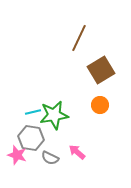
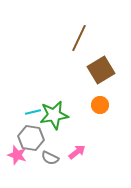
pink arrow: rotated 102 degrees clockwise
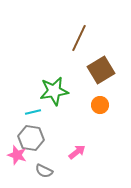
green star: moved 24 px up
gray semicircle: moved 6 px left, 13 px down
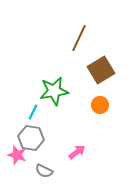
cyan line: rotated 49 degrees counterclockwise
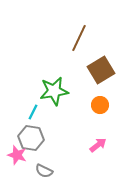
pink arrow: moved 21 px right, 7 px up
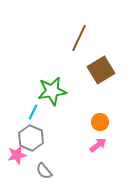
green star: moved 2 px left
orange circle: moved 17 px down
gray hexagon: rotated 15 degrees clockwise
pink star: rotated 30 degrees counterclockwise
gray semicircle: rotated 24 degrees clockwise
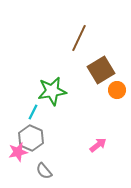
orange circle: moved 17 px right, 32 px up
pink star: moved 1 px right, 3 px up
